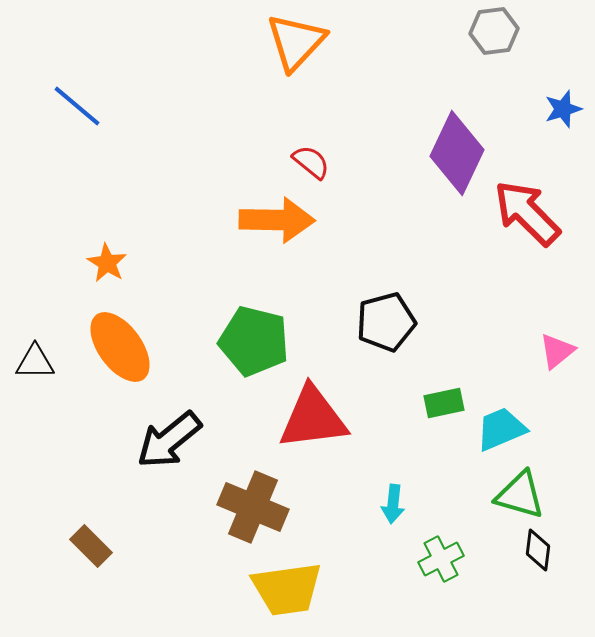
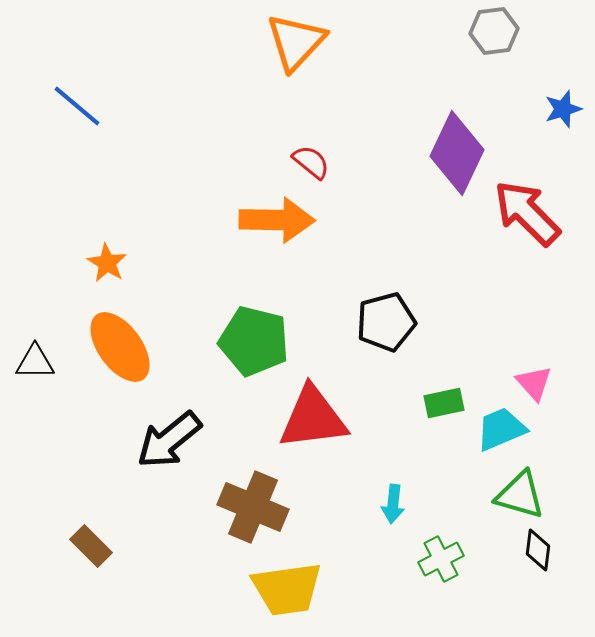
pink triangle: moved 23 px left, 32 px down; rotated 33 degrees counterclockwise
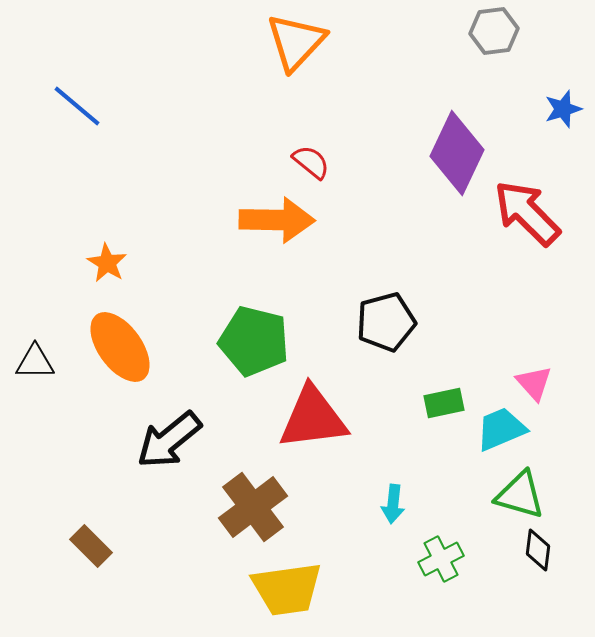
brown cross: rotated 30 degrees clockwise
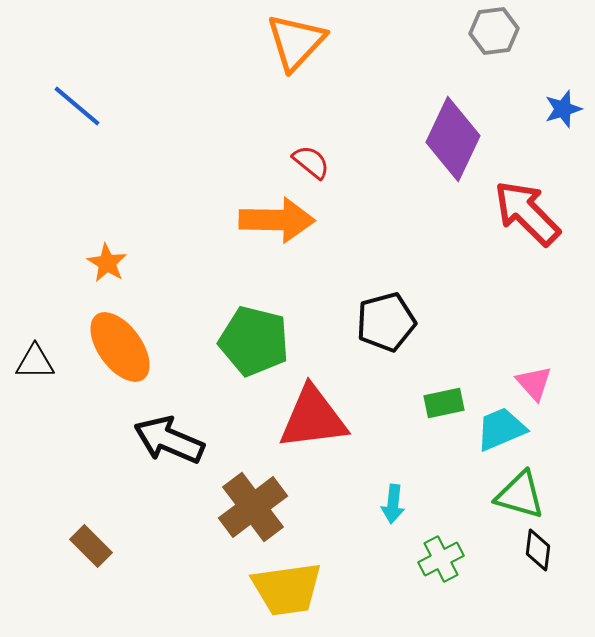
purple diamond: moved 4 px left, 14 px up
black arrow: rotated 62 degrees clockwise
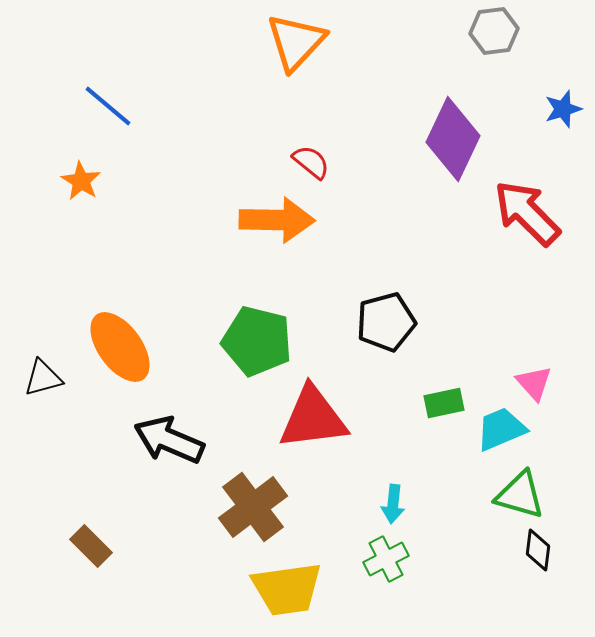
blue line: moved 31 px right
orange star: moved 26 px left, 82 px up
green pentagon: moved 3 px right
black triangle: moved 8 px right, 16 px down; rotated 15 degrees counterclockwise
green cross: moved 55 px left
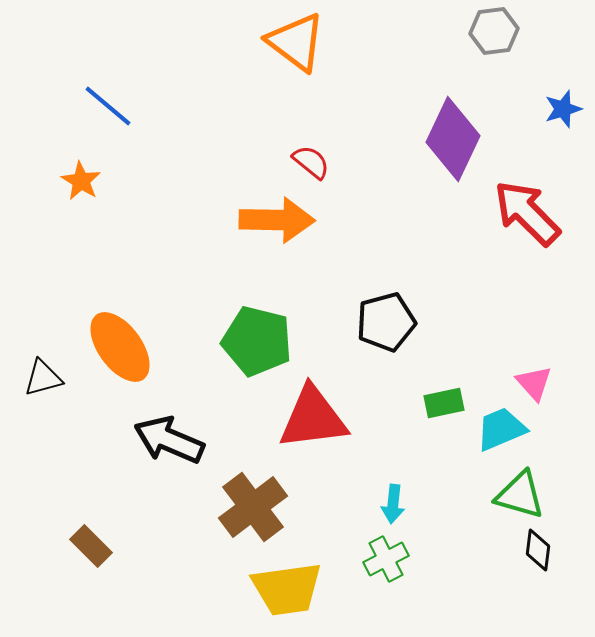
orange triangle: rotated 36 degrees counterclockwise
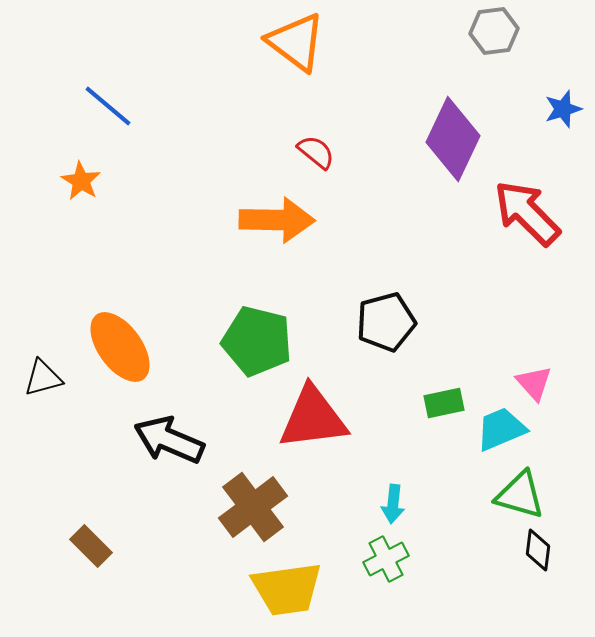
red semicircle: moved 5 px right, 10 px up
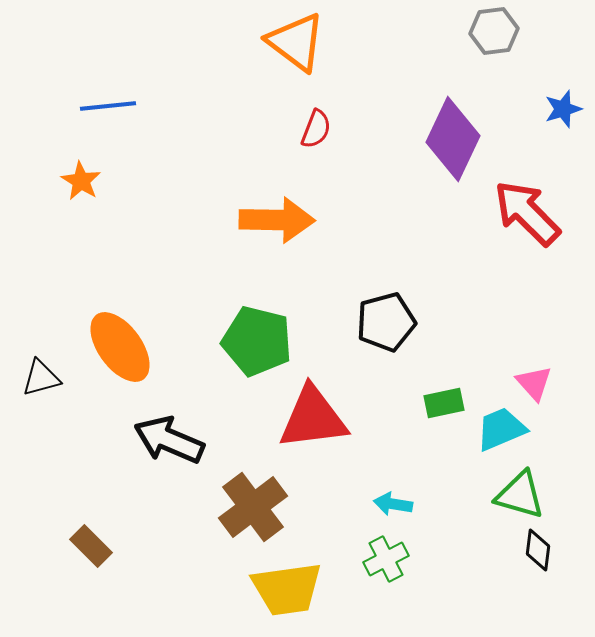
blue line: rotated 46 degrees counterclockwise
red semicircle: moved 23 px up; rotated 72 degrees clockwise
black triangle: moved 2 px left
cyan arrow: rotated 93 degrees clockwise
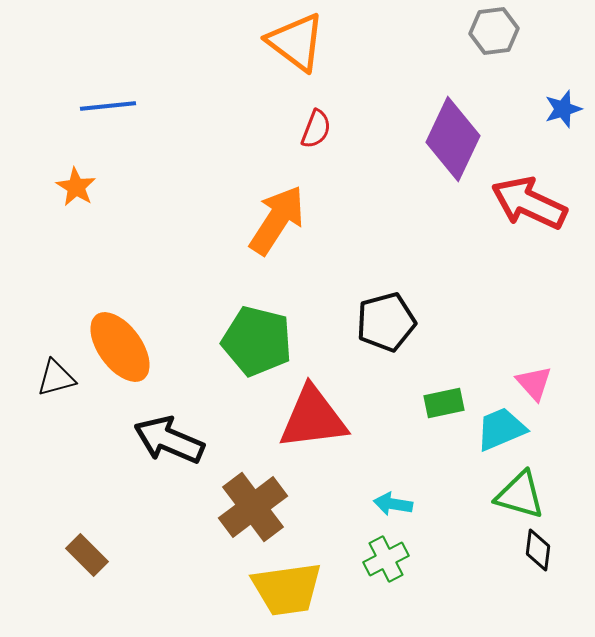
orange star: moved 5 px left, 6 px down
red arrow: moved 2 px right, 10 px up; rotated 20 degrees counterclockwise
orange arrow: rotated 58 degrees counterclockwise
black triangle: moved 15 px right
brown rectangle: moved 4 px left, 9 px down
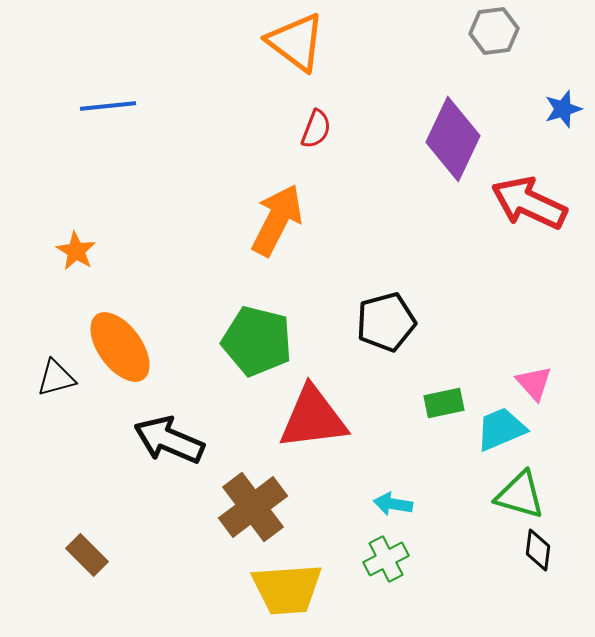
orange star: moved 64 px down
orange arrow: rotated 6 degrees counterclockwise
yellow trapezoid: rotated 4 degrees clockwise
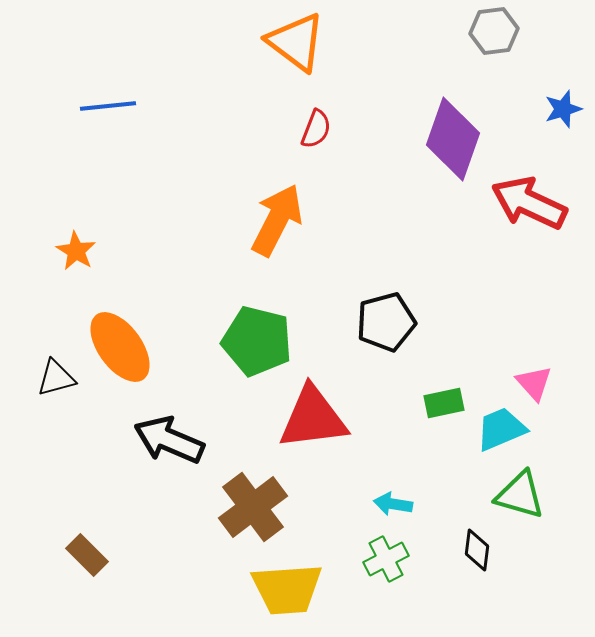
purple diamond: rotated 6 degrees counterclockwise
black diamond: moved 61 px left
